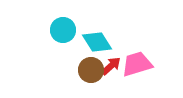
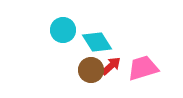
pink trapezoid: moved 6 px right, 4 px down
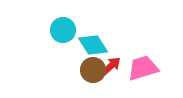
cyan diamond: moved 4 px left, 3 px down
brown circle: moved 2 px right
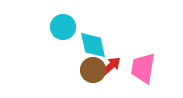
cyan circle: moved 3 px up
cyan diamond: rotated 20 degrees clockwise
pink trapezoid: rotated 64 degrees counterclockwise
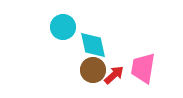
red arrow: moved 3 px right, 9 px down
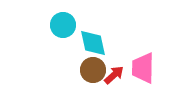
cyan circle: moved 2 px up
cyan diamond: moved 2 px up
pink trapezoid: rotated 8 degrees counterclockwise
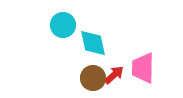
brown circle: moved 8 px down
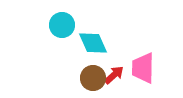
cyan circle: moved 1 px left
cyan diamond: rotated 12 degrees counterclockwise
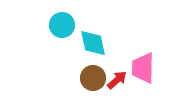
cyan diamond: rotated 12 degrees clockwise
red arrow: moved 3 px right, 5 px down
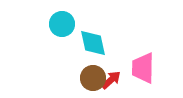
cyan circle: moved 1 px up
red arrow: moved 6 px left
